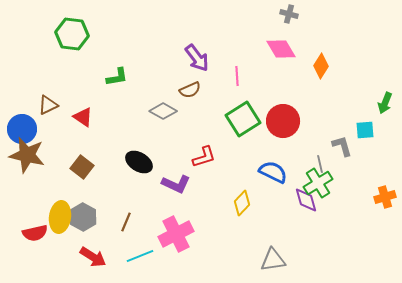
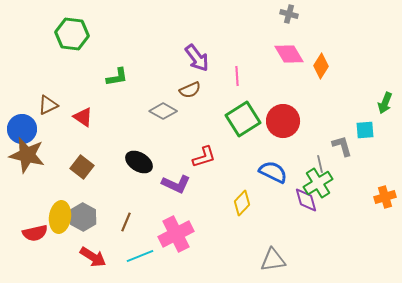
pink diamond: moved 8 px right, 5 px down
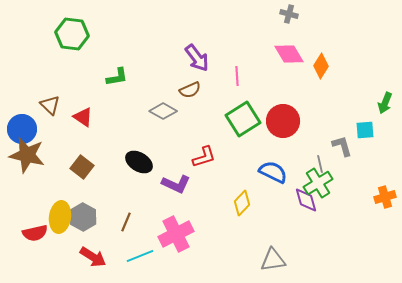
brown triangle: moved 2 px right; rotated 50 degrees counterclockwise
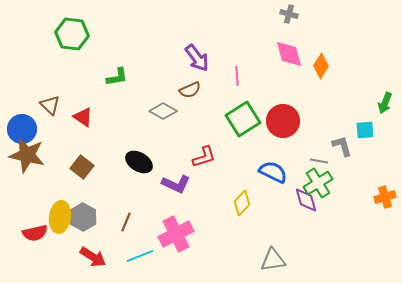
pink diamond: rotated 16 degrees clockwise
gray line: moved 1 px left, 3 px up; rotated 66 degrees counterclockwise
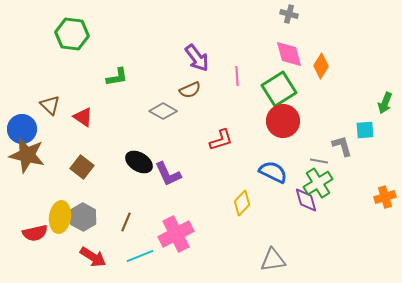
green square: moved 36 px right, 30 px up
red L-shape: moved 17 px right, 17 px up
purple L-shape: moved 8 px left, 10 px up; rotated 40 degrees clockwise
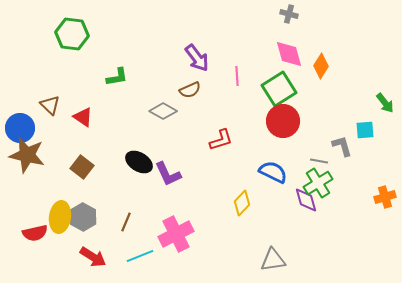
green arrow: rotated 60 degrees counterclockwise
blue circle: moved 2 px left, 1 px up
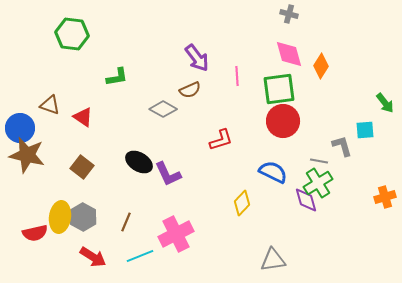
green square: rotated 24 degrees clockwise
brown triangle: rotated 25 degrees counterclockwise
gray diamond: moved 2 px up
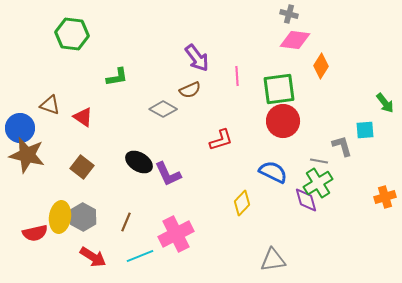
pink diamond: moved 6 px right, 14 px up; rotated 68 degrees counterclockwise
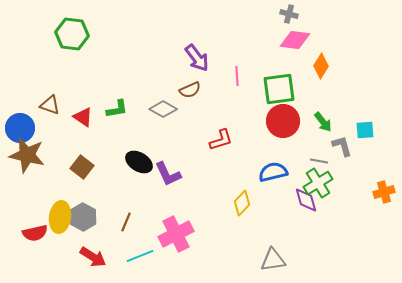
green L-shape: moved 32 px down
green arrow: moved 62 px left, 19 px down
blue semicircle: rotated 40 degrees counterclockwise
orange cross: moved 1 px left, 5 px up
